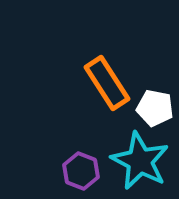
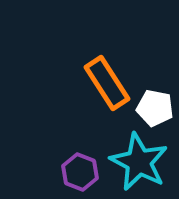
cyan star: moved 1 px left, 1 px down
purple hexagon: moved 1 px left, 1 px down
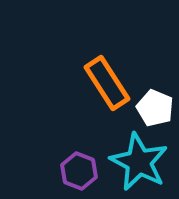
white pentagon: rotated 12 degrees clockwise
purple hexagon: moved 1 px left, 1 px up
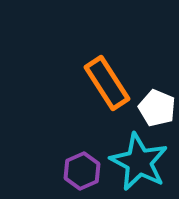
white pentagon: moved 2 px right
purple hexagon: moved 3 px right; rotated 15 degrees clockwise
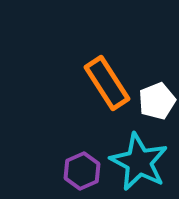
white pentagon: moved 7 px up; rotated 27 degrees clockwise
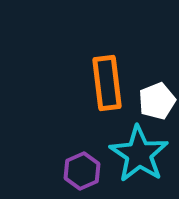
orange rectangle: rotated 26 degrees clockwise
cyan star: moved 8 px up; rotated 6 degrees clockwise
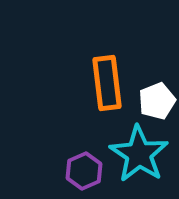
purple hexagon: moved 2 px right
